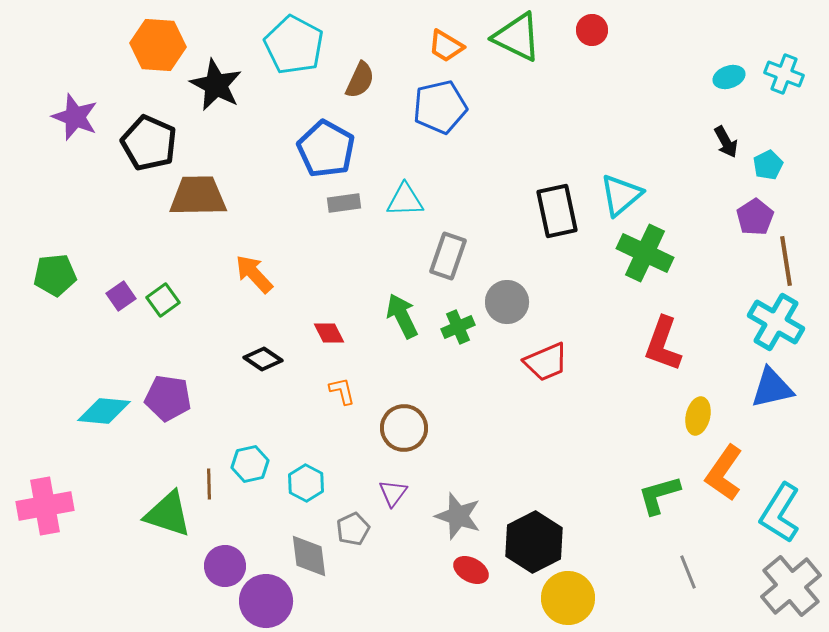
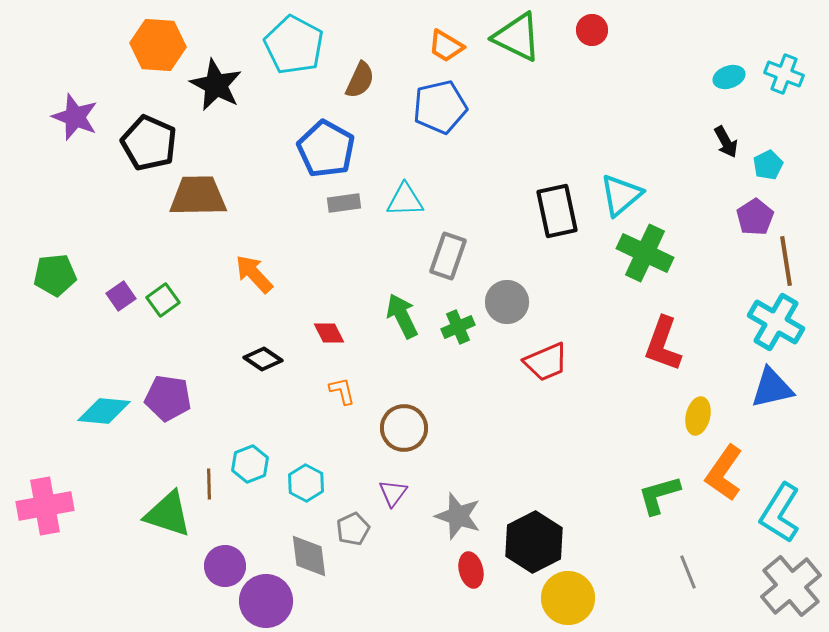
cyan hexagon at (250, 464): rotated 9 degrees counterclockwise
red ellipse at (471, 570): rotated 48 degrees clockwise
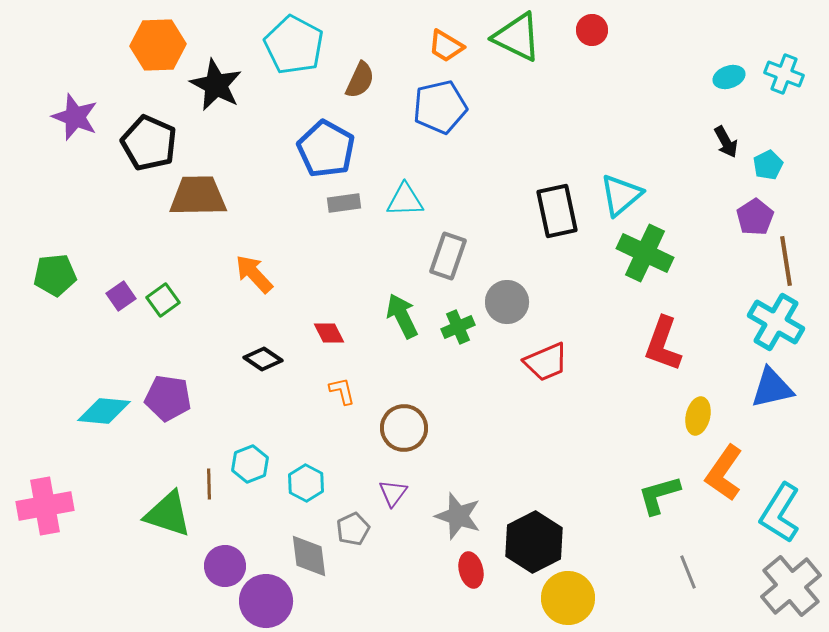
orange hexagon at (158, 45): rotated 6 degrees counterclockwise
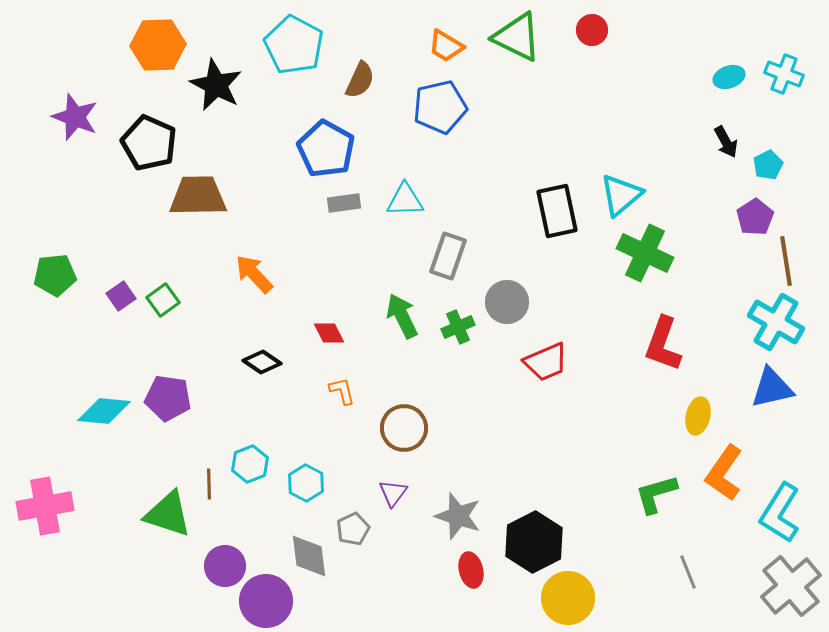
black diamond at (263, 359): moved 1 px left, 3 px down
green L-shape at (659, 495): moved 3 px left, 1 px up
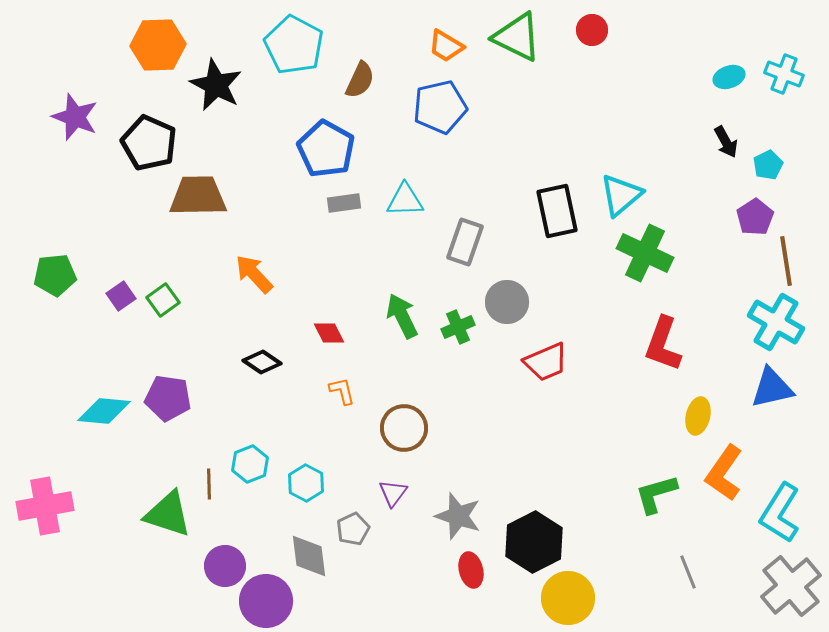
gray rectangle at (448, 256): moved 17 px right, 14 px up
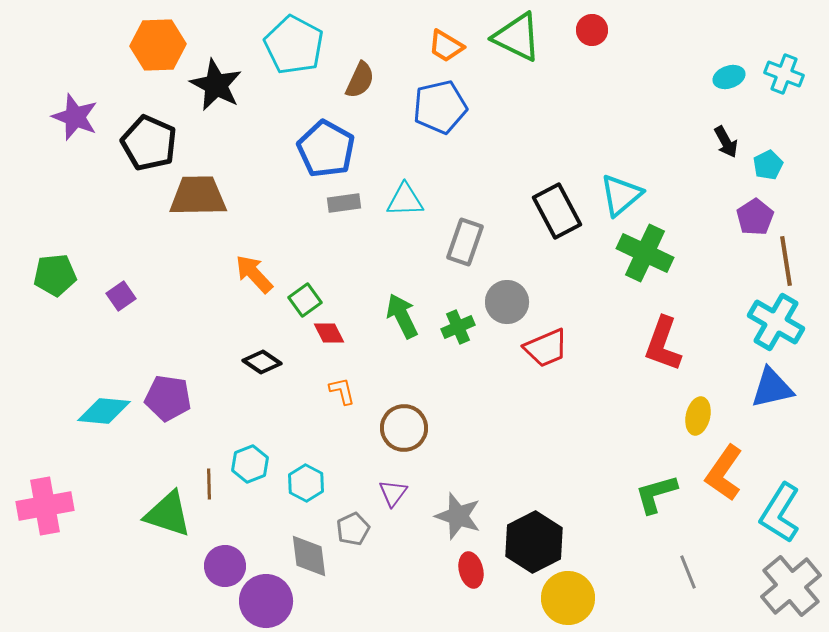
black rectangle at (557, 211): rotated 16 degrees counterclockwise
green square at (163, 300): moved 142 px right
red trapezoid at (546, 362): moved 14 px up
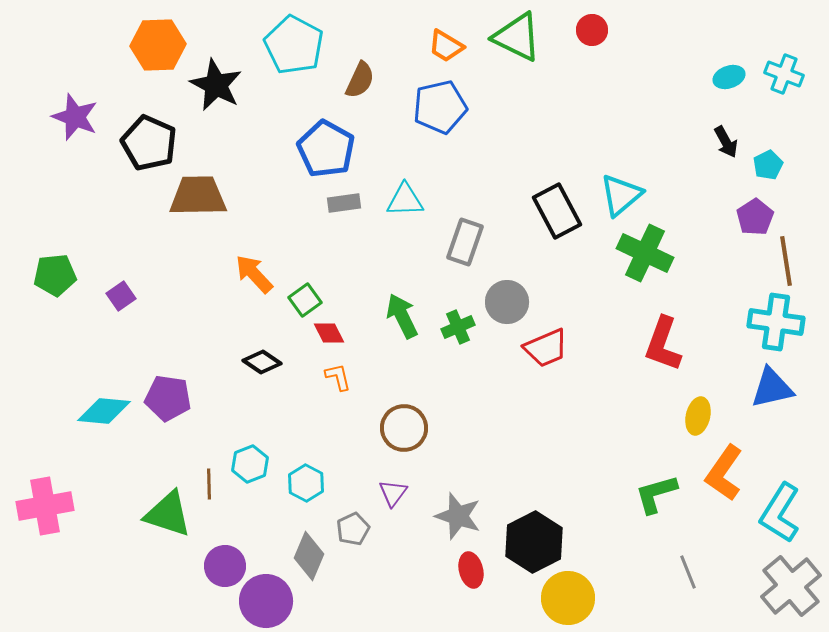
cyan cross at (776, 322): rotated 22 degrees counterclockwise
orange L-shape at (342, 391): moved 4 px left, 14 px up
gray diamond at (309, 556): rotated 30 degrees clockwise
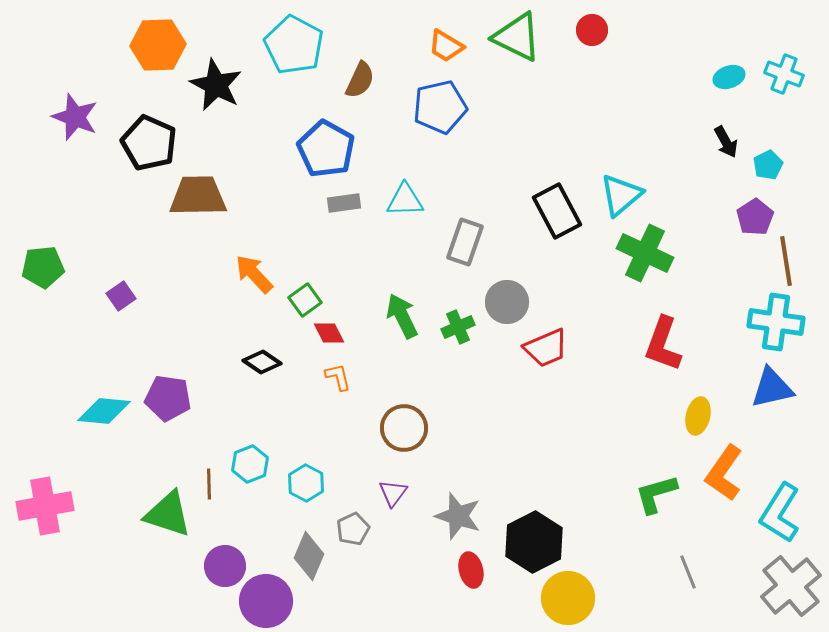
green pentagon at (55, 275): moved 12 px left, 8 px up
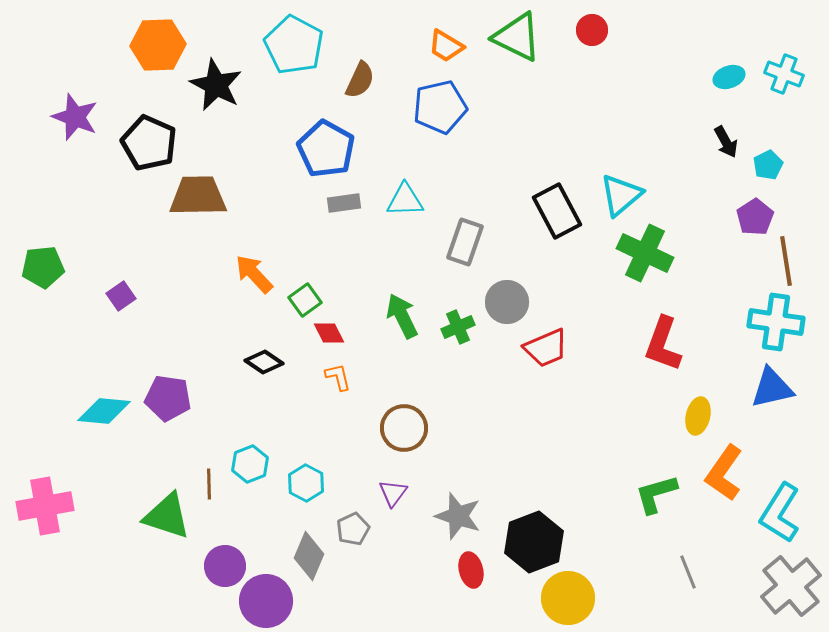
black diamond at (262, 362): moved 2 px right
green triangle at (168, 514): moved 1 px left, 2 px down
black hexagon at (534, 542): rotated 6 degrees clockwise
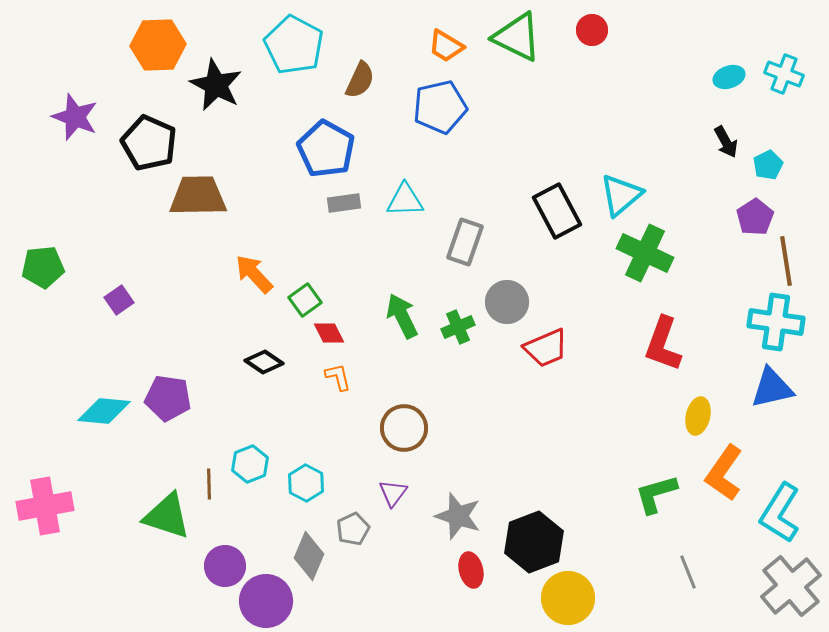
purple square at (121, 296): moved 2 px left, 4 px down
